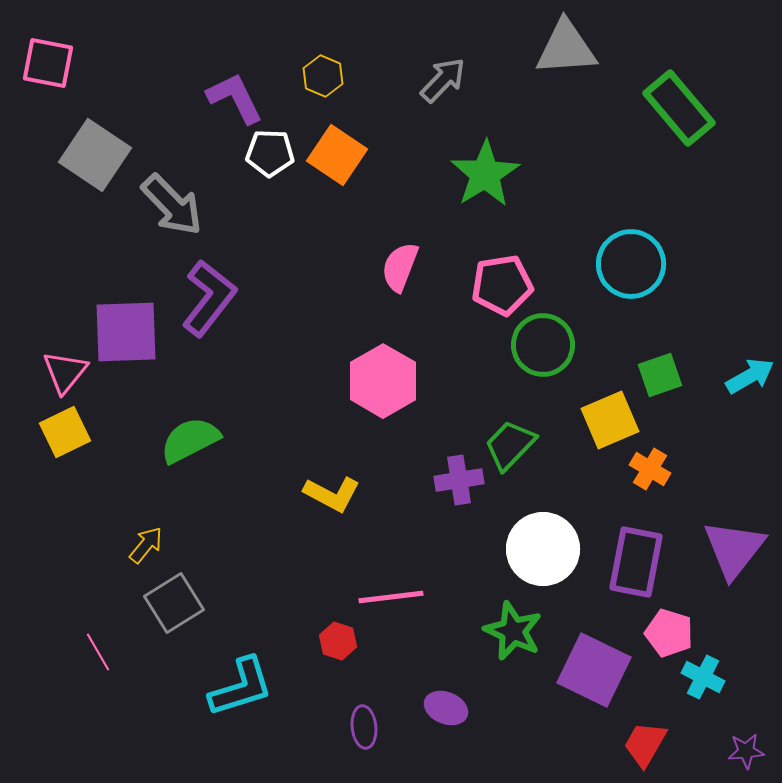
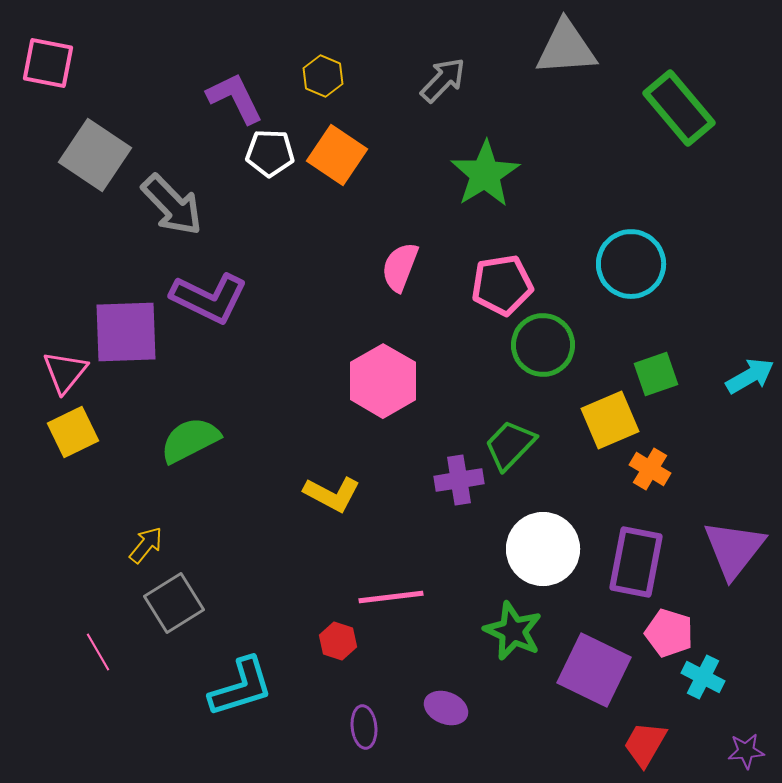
purple L-shape at (209, 298): rotated 78 degrees clockwise
green square at (660, 375): moved 4 px left, 1 px up
yellow square at (65, 432): moved 8 px right
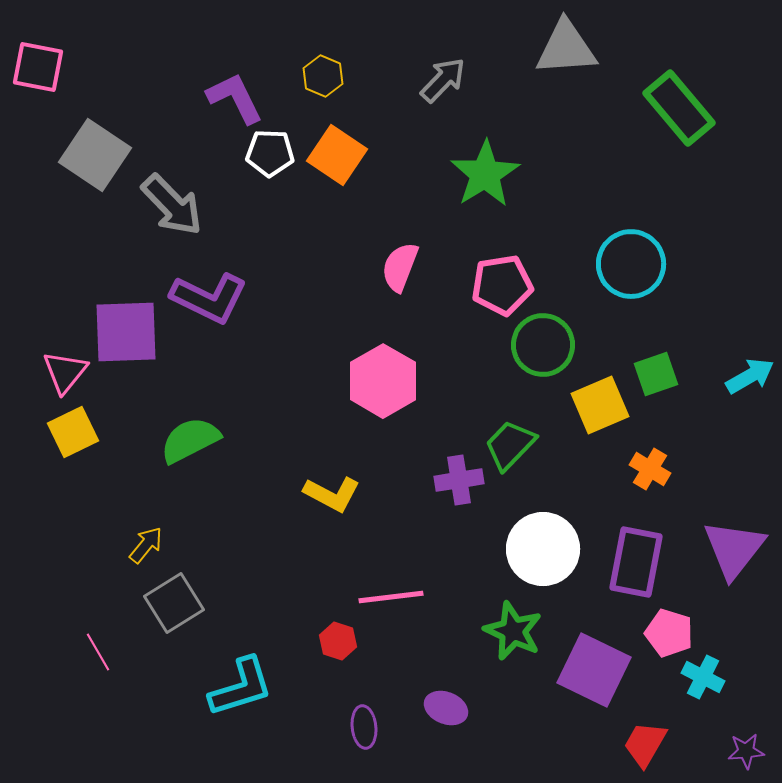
pink square at (48, 63): moved 10 px left, 4 px down
yellow square at (610, 420): moved 10 px left, 15 px up
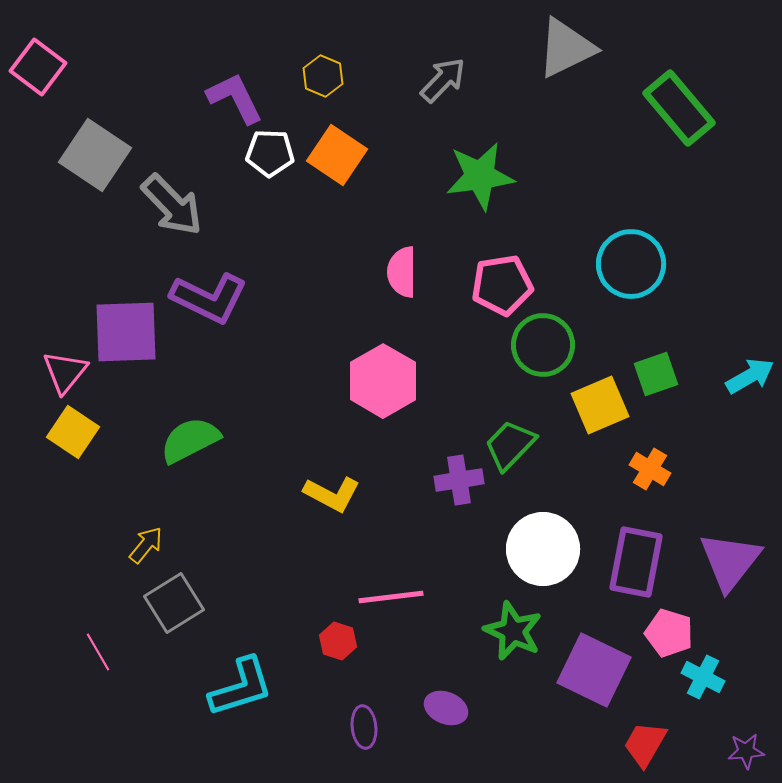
gray triangle at (566, 48): rotated 22 degrees counterclockwise
pink square at (38, 67): rotated 26 degrees clockwise
green star at (485, 174): moved 5 px left, 2 px down; rotated 24 degrees clockwise
pink semicircle at (400, 267): moved 2 px right, 5 px down; rotated 21 degrees counterclockwise
yellow square at (73, 432): rotated 30 degrees counterclockwise
purple triangle at (734, 549): moved 4 px left, 12 px down
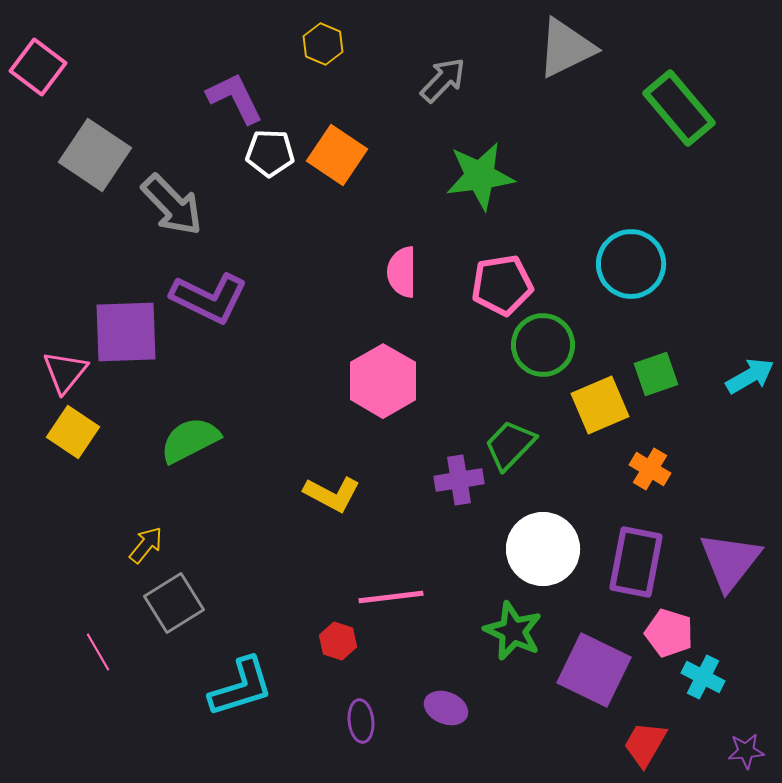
yellow hexagon at (323, 76): moved 32 px up
purple ellipse at (364, 727): moved 3 px left, 6 px up
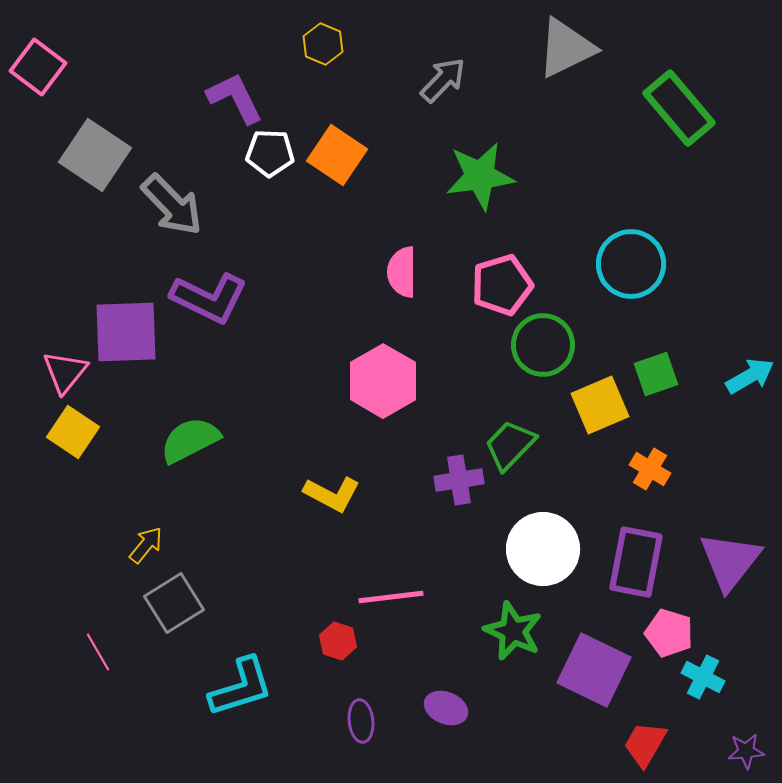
pink pentagon at (502, 285): rotated 8 degrees counterclockwise
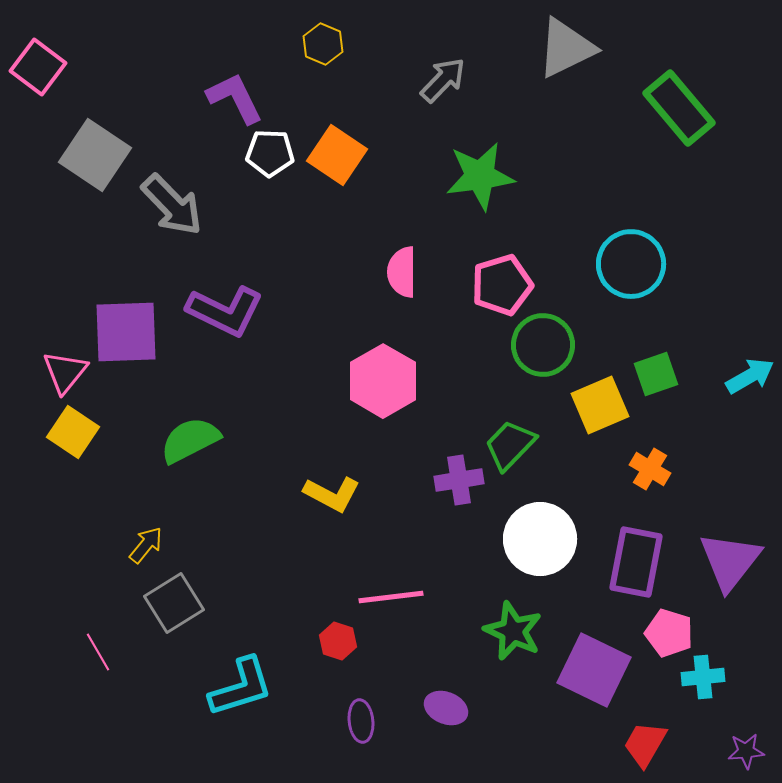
purple L-shape at (209, 298): moved 16 px right, 13 px down
white circle at (543, 549): moved 3 px left, 10 px up
cyan cross at (703, 677): rotated 33 degrees counterclockwise
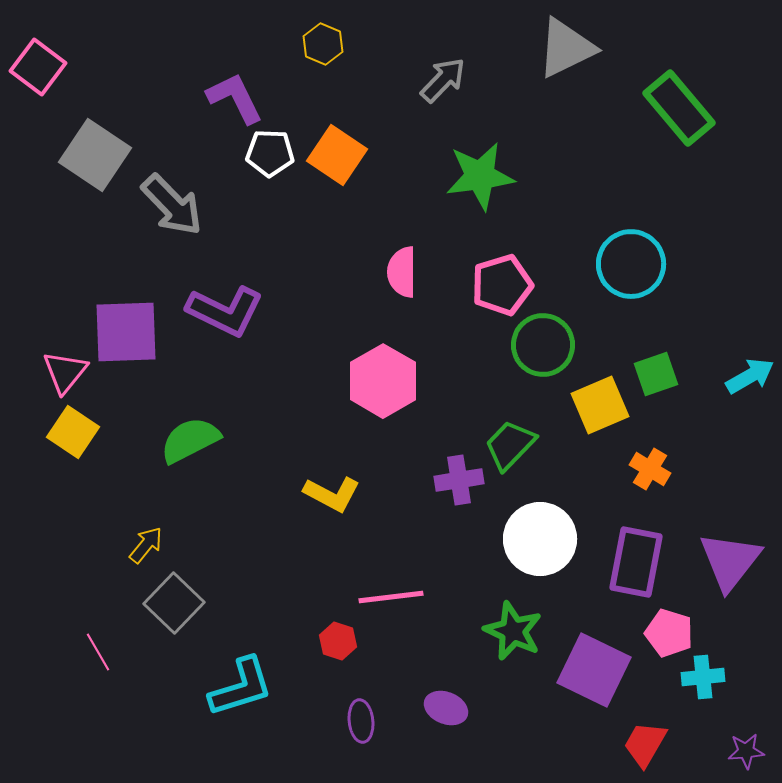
gray square at (174, 603): rotated 14 degrees counterclockwise
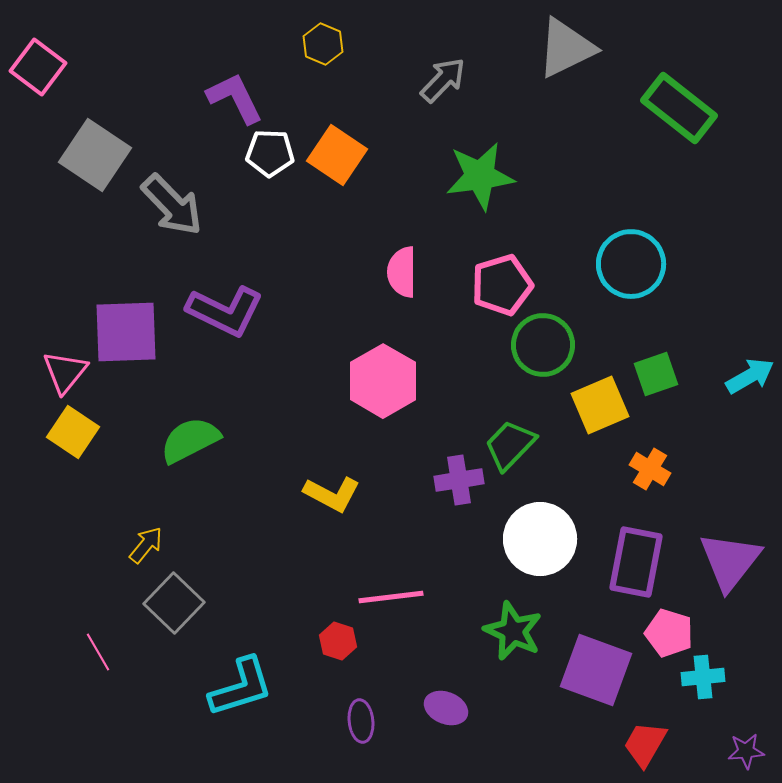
green rectangle at (679, 108): rotated 12 degrees counterclockwise
purple square at (594, 670): moved 2 px right; rotated 6 degrees counterclockwise
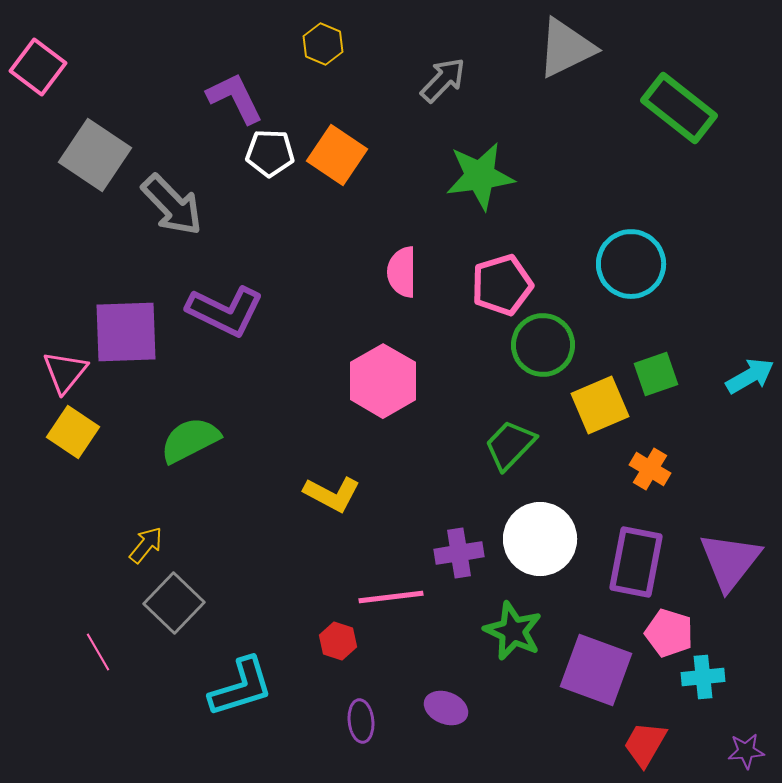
purple cross at (459, 480): moved 73 px down
